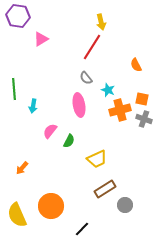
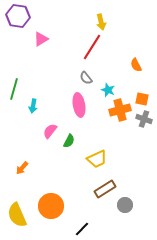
green line: rotated 20 degrees clockwise
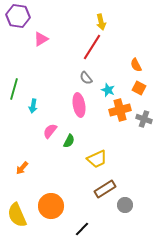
orange square: moved 3 px left, 11 px up; rotated 16 degrees clockwise
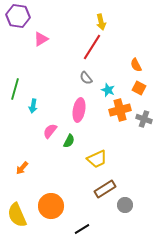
green line: moved 1 px right
pink ellipse: moved 5 px down; rotated 20 degrees clockwise
black line: rotated 14 degrees clockwise
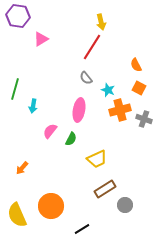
green semicircle: moved 2 px right, 2 px up
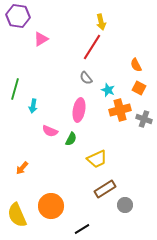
pink semicircle: rotated 105 degrees counterclockwise
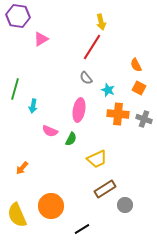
orange cross: moved 2 px left, 4 px down; rotated 20 degrees clockwise
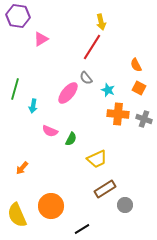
pink ellipse: moved 11 px left, 17 px up; rotated 30 degrees clockwise
